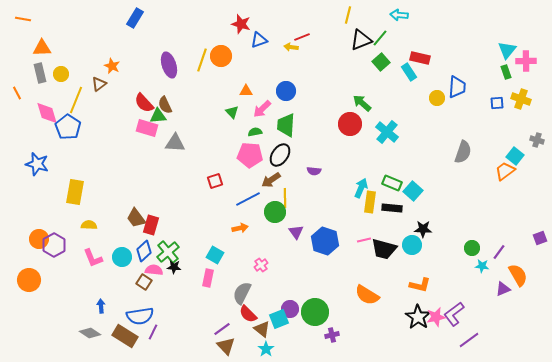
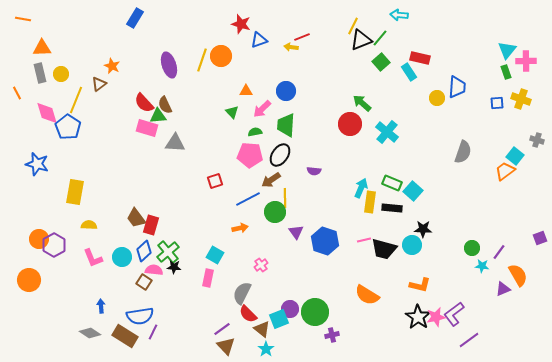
yellow line at (348, 15): moved 5 px right, 11 px down; rotated 12 degrees clockwise
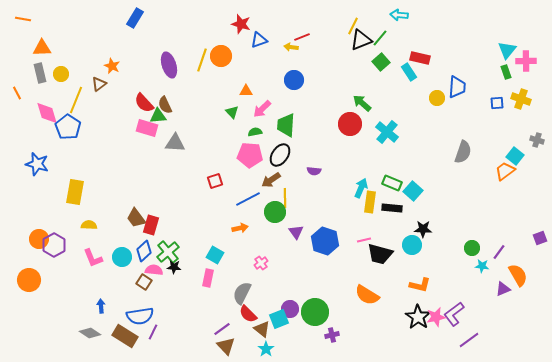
blue circle at (286, 91): moved 8 px right, 11 px up
black trapezoid at (384, 249): moved 4 px left, 5 px down
pink cross at (261, 265): moved 2 px up
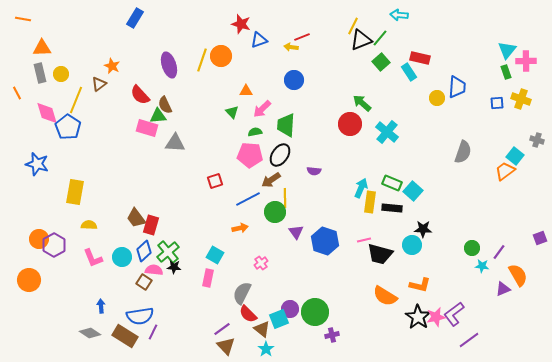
red semicircle at (144, 103): moved 4 px left, 8 px up
orange semicircle at (367, 295): moved 18 px right, 1 px down
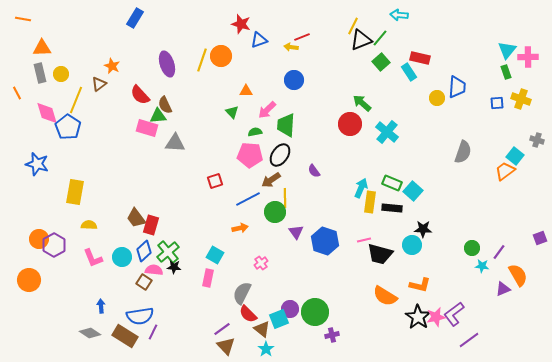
pink cross at (526, 61): moved 2 px right, 4 px up
purple ellipse at (169, 65): moved 2 px left, 1 px up
pink arrow at (262, 109): moved 5 px right, 1 px down
purple semicircle at (314, 171): rotated 48 degrees clockwise
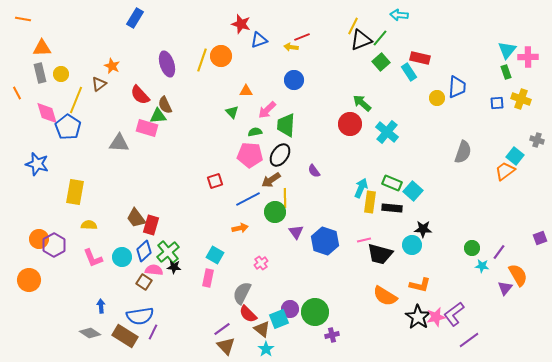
gray triangle at (175, 143): moved 56 px left
purple triangle at (503, 289): moved 2 px right, 1 px up; rotated 28 degrees counterclockwise
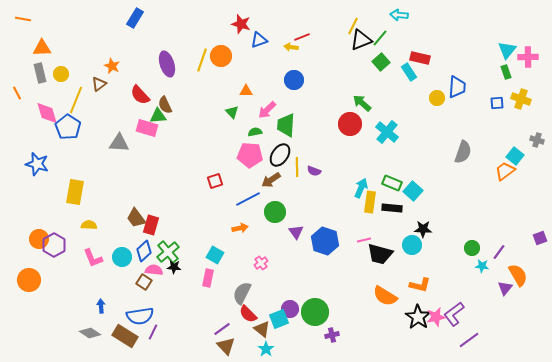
purple semicircle at (314, 171): rotated 32 degrees counterclockwise
yellow line at (285, 198): moved 12 px right, 31 px up
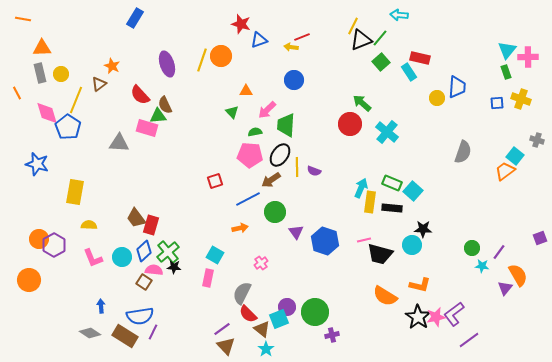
purple circle at (290, 309): moved 3 px left, 2 px up
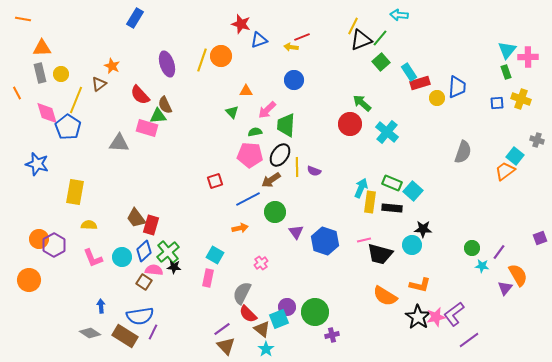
red rectangle at (420, 58): moved 25 px down; rotated 30 degrees counterclockwise
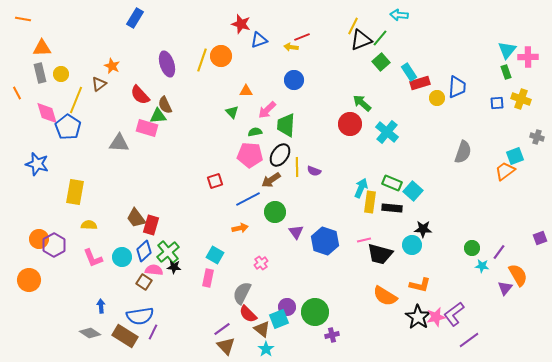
gray cross at (537, 140): moved 3 px up
cyan square at (515, 156): rotated 30 degrees clockwise
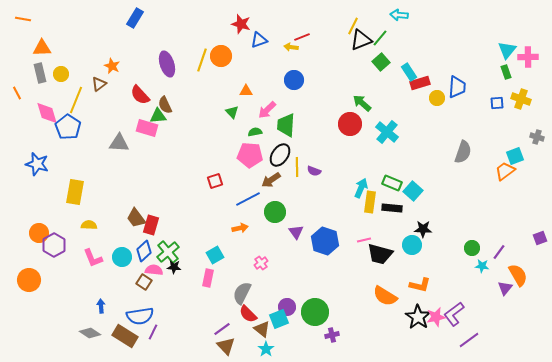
orange circle at (39, 239): moved 6 px up
cyan square at (215, 255): rotated 30 degrees clockwise
